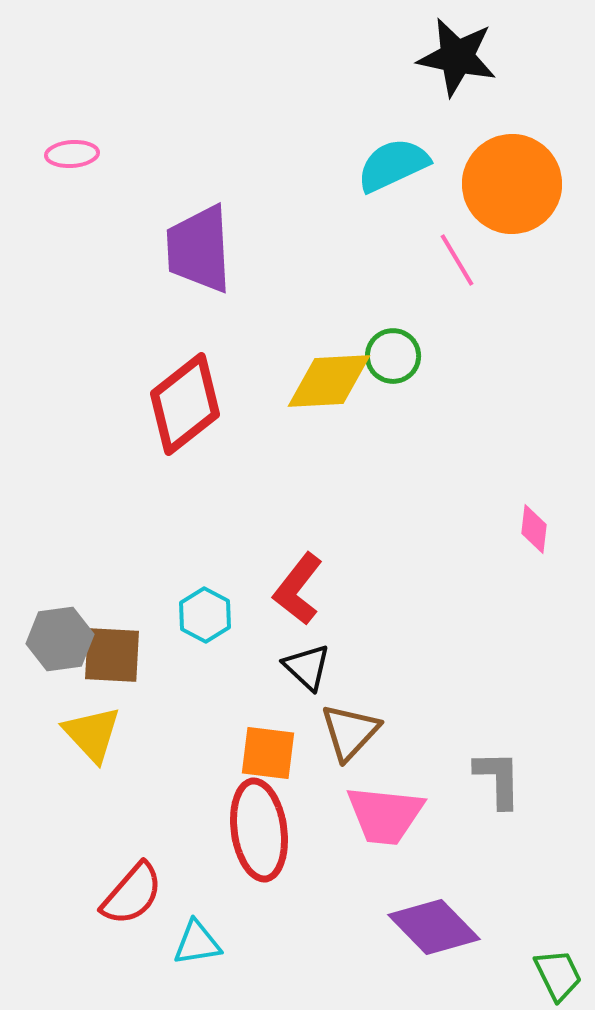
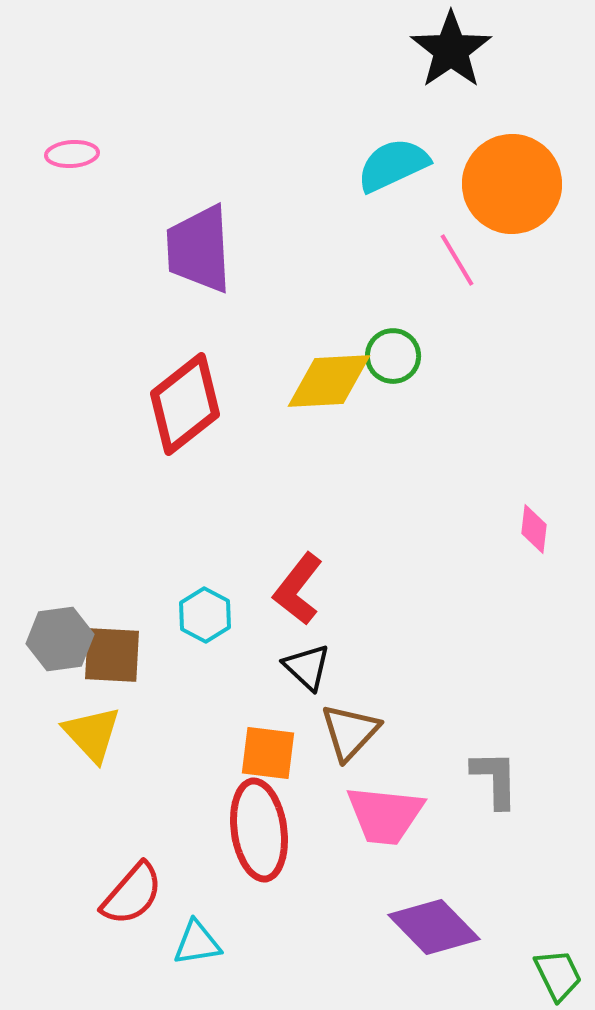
black star: moved 6 px left, 7 px up; rotated 26 degrees clockwise
gray L-shape: moved 3 px left
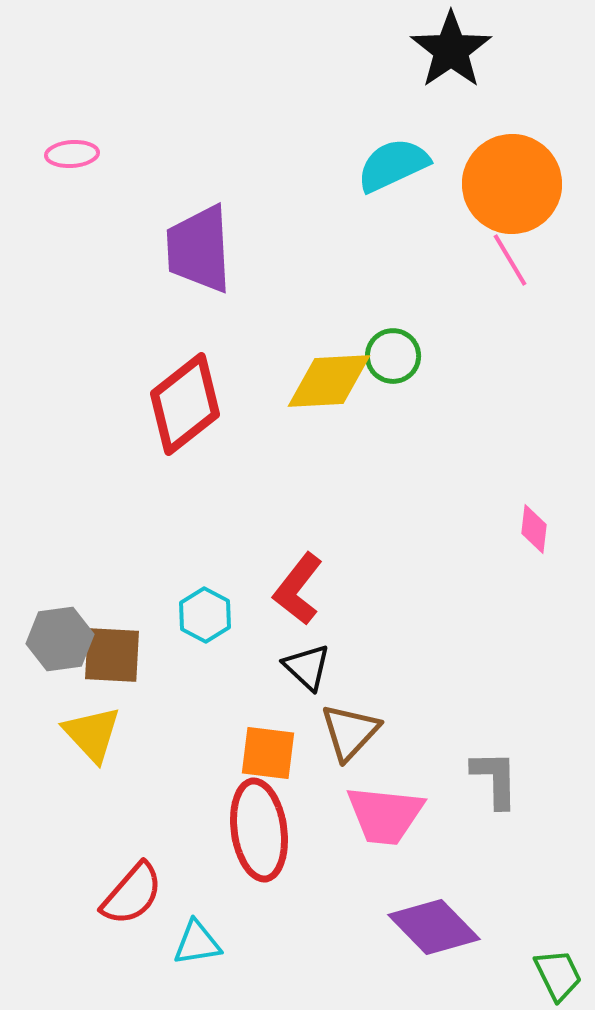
pink line: moved 53 px right
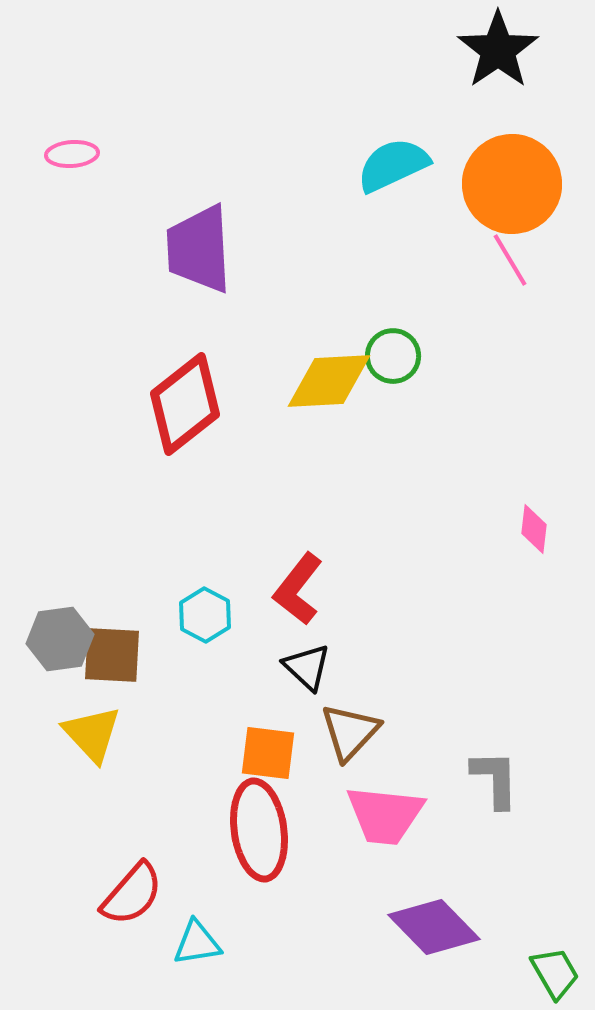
black star: moved 47 px right
green trapezoid: moved 3 px left, 2 px up; rotated 4 degrees counterclockwise
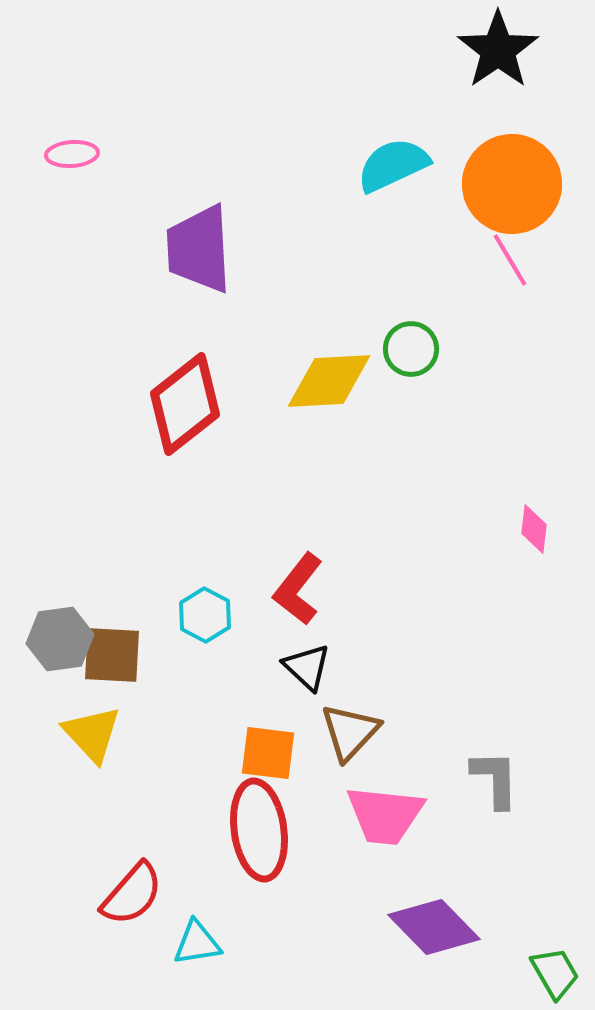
green circle: moved 18 px right, 7 px up
